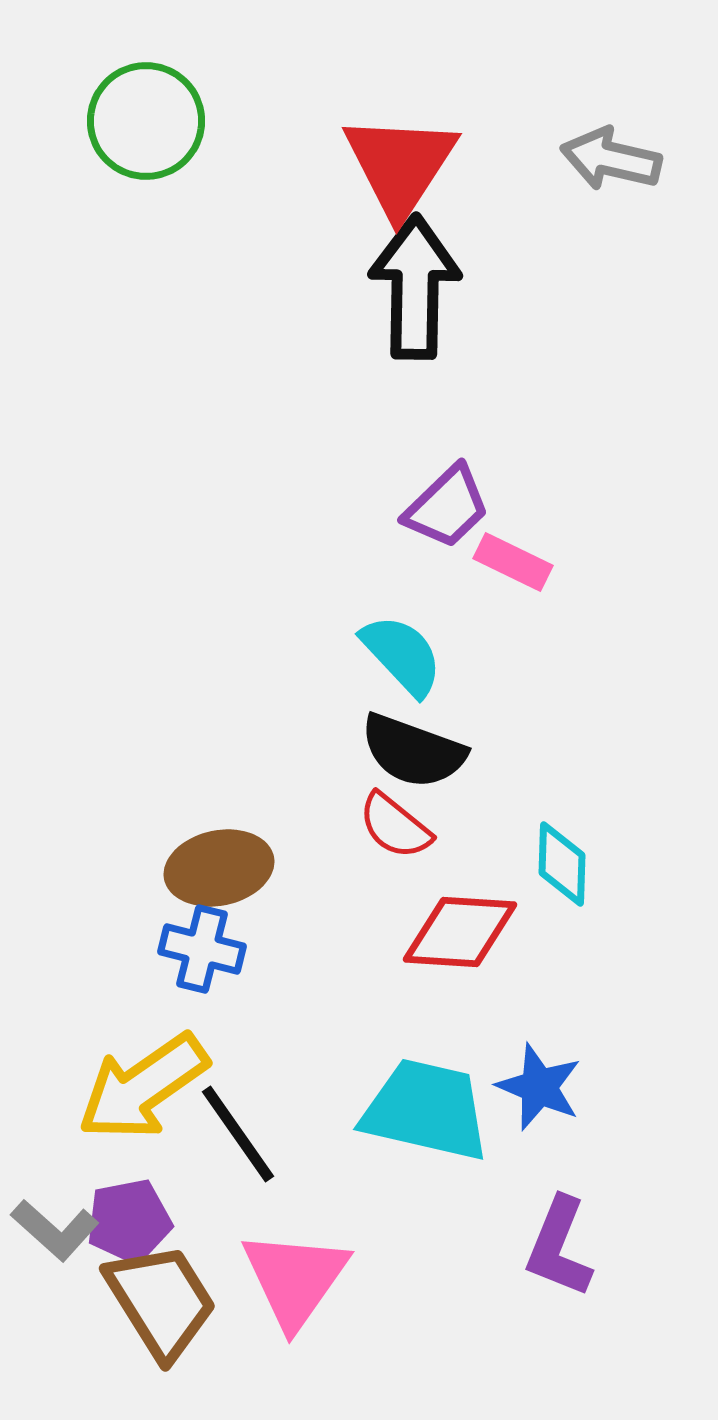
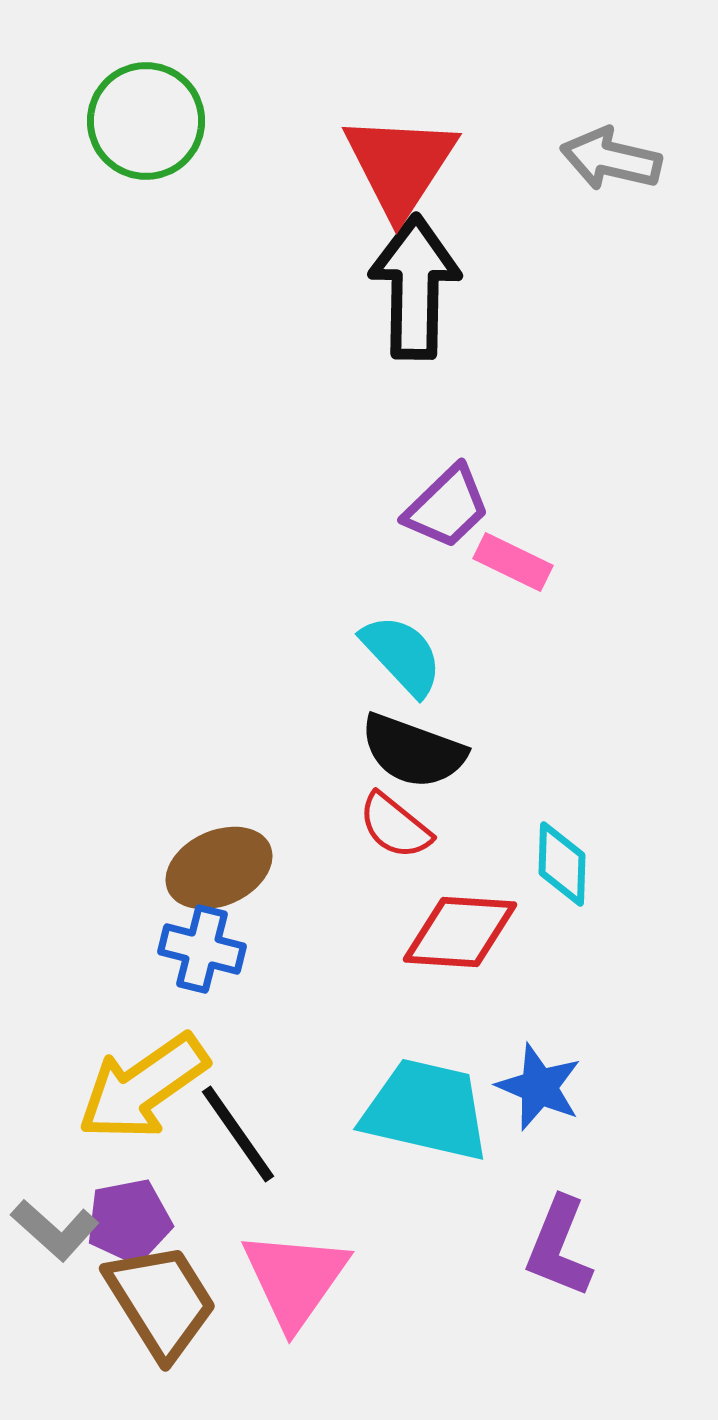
brown ellipse: rotated 12 degrees counterclockwise
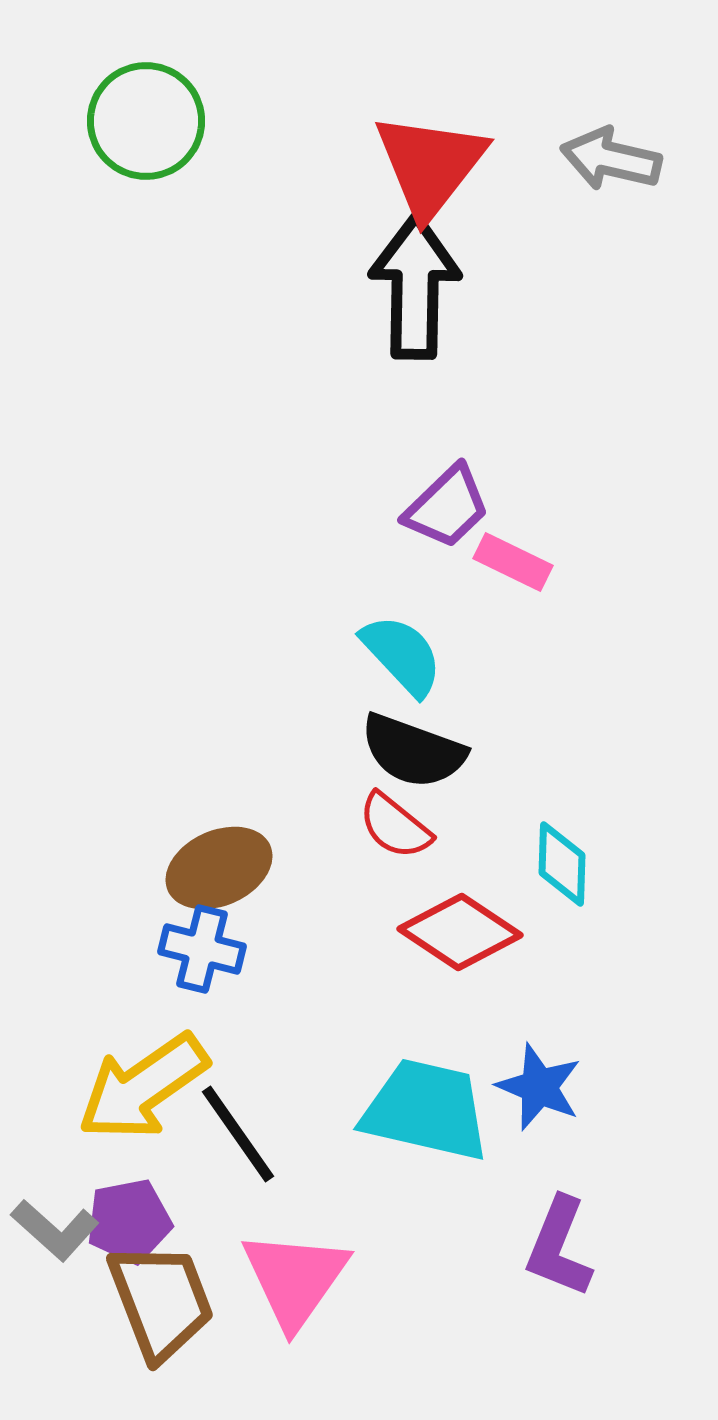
red triangle: moved 30 px right; rotated 5 degrees clockwise
red diamond: rotated 30 degrees clockwise
brown trapezoid: rotated 11 degrees clockwise
